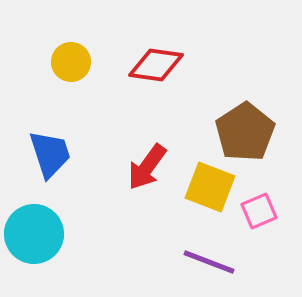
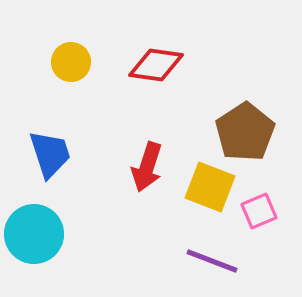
red arrow: rotated 18 degrees counterclockwise
purple line: moved 3 px right, 1 px up
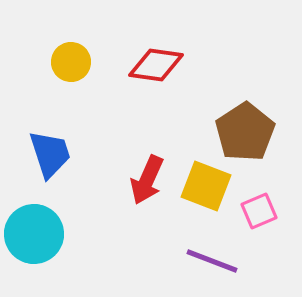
red arrow: moved 13 px down; rotated 6 degrees clockwise
yellow square: moved 4 px left, 1 px up
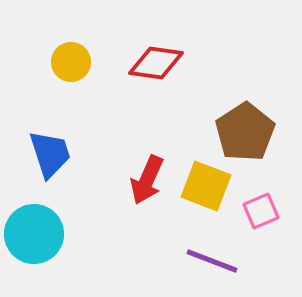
red diamond: moved 2 px up
pink square: moved 2 px right
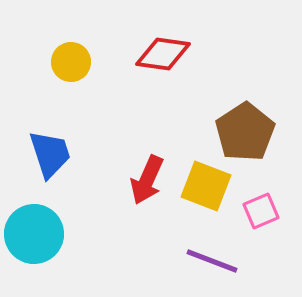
red diamond: moved 7 px right, 9 px up
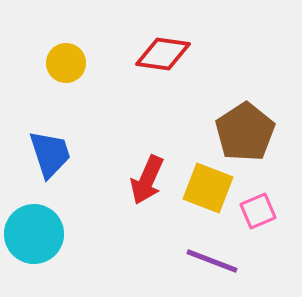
yellow circle: moved 5 px left, 1 px down
yellow square: moved 2 px right, 2 px down
pink square: moved 3 px left
